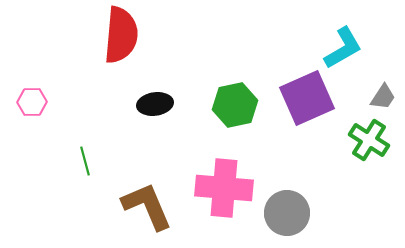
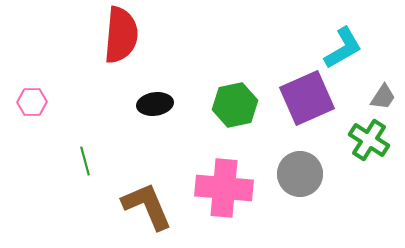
gray circle: moved 13 px right, 39 px up
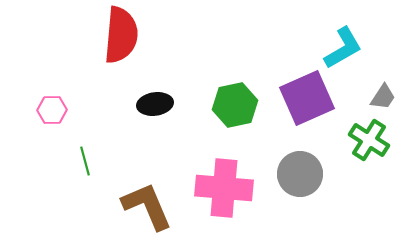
pink hexagon: moved 20 px right, 8 px down
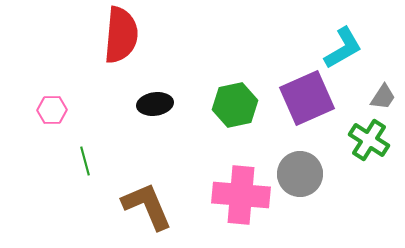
pink cross: moved 17 px right, 7 px down
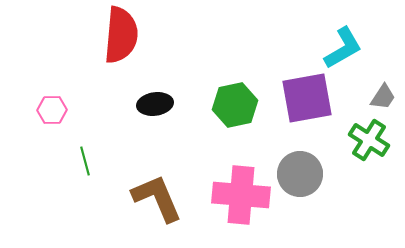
purple square: rotated 14 degrees clockwise
brown L-shape: moved 10 px right, 8 px up
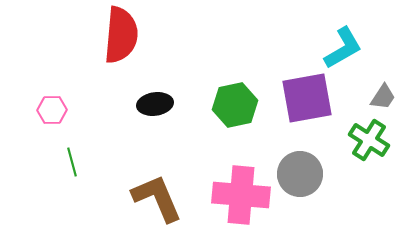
green line: moved 13 px left, 1 px down
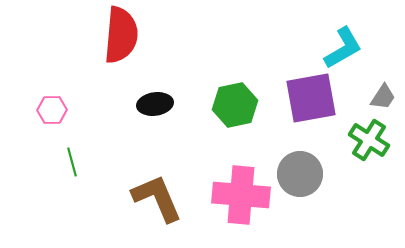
purple square: moved 4 px right
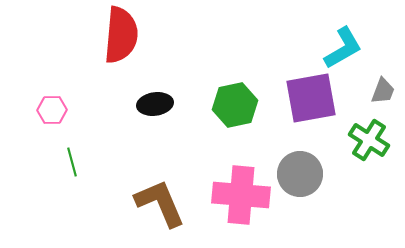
gray trapezoid: moved 6 px up; rotated 12 degrees counterclockwise
brown L-shape: moved 3 px right, 5 px down
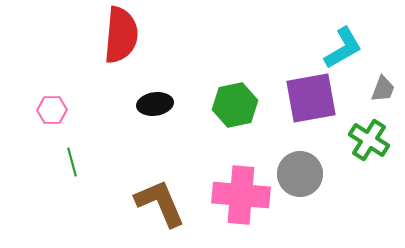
gray trapezoid: moved 2 px up
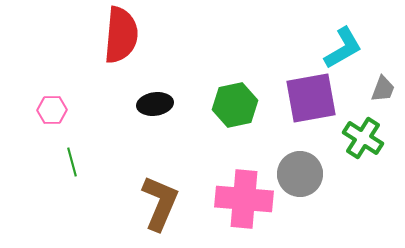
green cross: moved 6 px left, 2 px up
pink cross: moved 3 px right, 4 px down
brown L-shape: rotated 46 degrees clockwise
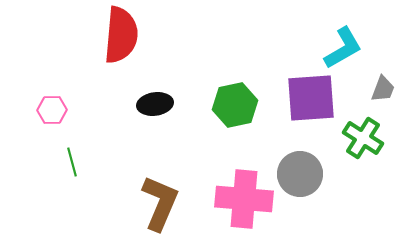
purple square: rotated 6 degrees clockwise
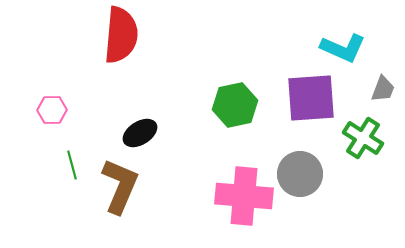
cyan L-shape: rotated 54 degrees clockwise
black ellipse: moved 15 px left, 29 px down; rotated 24 degrees counterclockwise
green line: moved 3 px down
pink cross: moved 3 px up
brown L-shape: moved 40 px left, 17 px up
